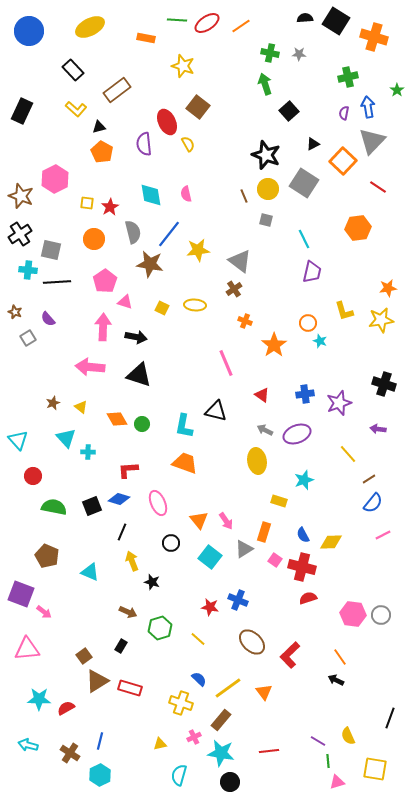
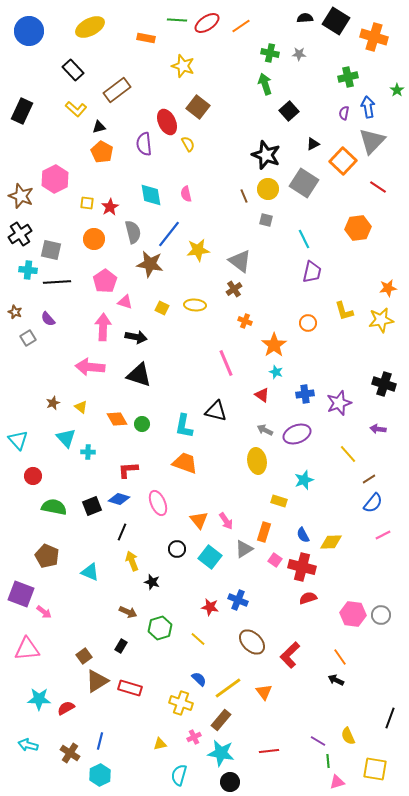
cyan star at (320, 341): moved 44 px left, 31 px down
black circle at (171, 543): moved 6 px right, 6 px down
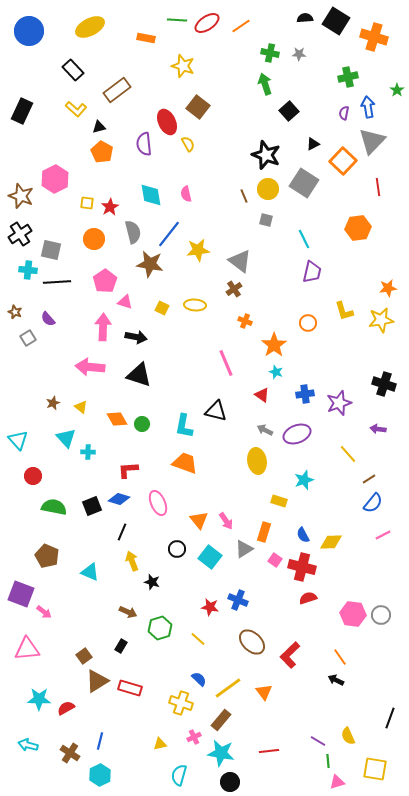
red line at (378, 187): rotated 48 degrees clockwise
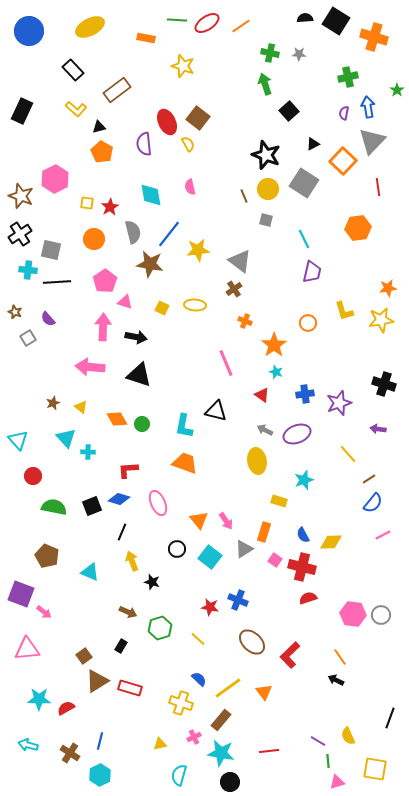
brown square at (198, 107): moved 11 px down
pink semicircle at (186, 194): moved 4 px right, 7 px up
